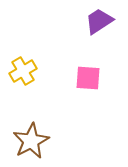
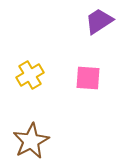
yellow cross: moved 7 px right, 4 px down
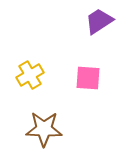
brown star: moved 13 px right, 12 px up; rotated 30 degrees clockwise
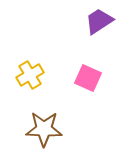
pink square: rotated 20 degrees clockwise
